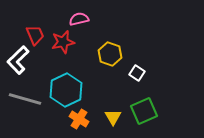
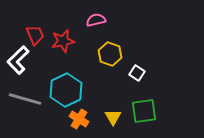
pink semicircle: moved 17 px right, 1 px down
red star: moved 1 px up
green square: rotated 16 degrees clockwise
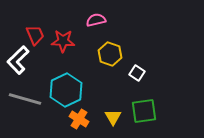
red star: rotated 15 degrees clockwise
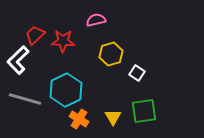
red trapezoid: rotated 110 degrees counterclockwise
yellow hexagon: moved 1 px right; rotated 25 degrees clockwise
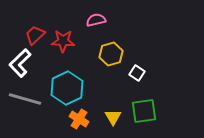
white L-shape: moved 2 px right, 3 px down
cyan hexagon: moved 1 px right, 2 px up
